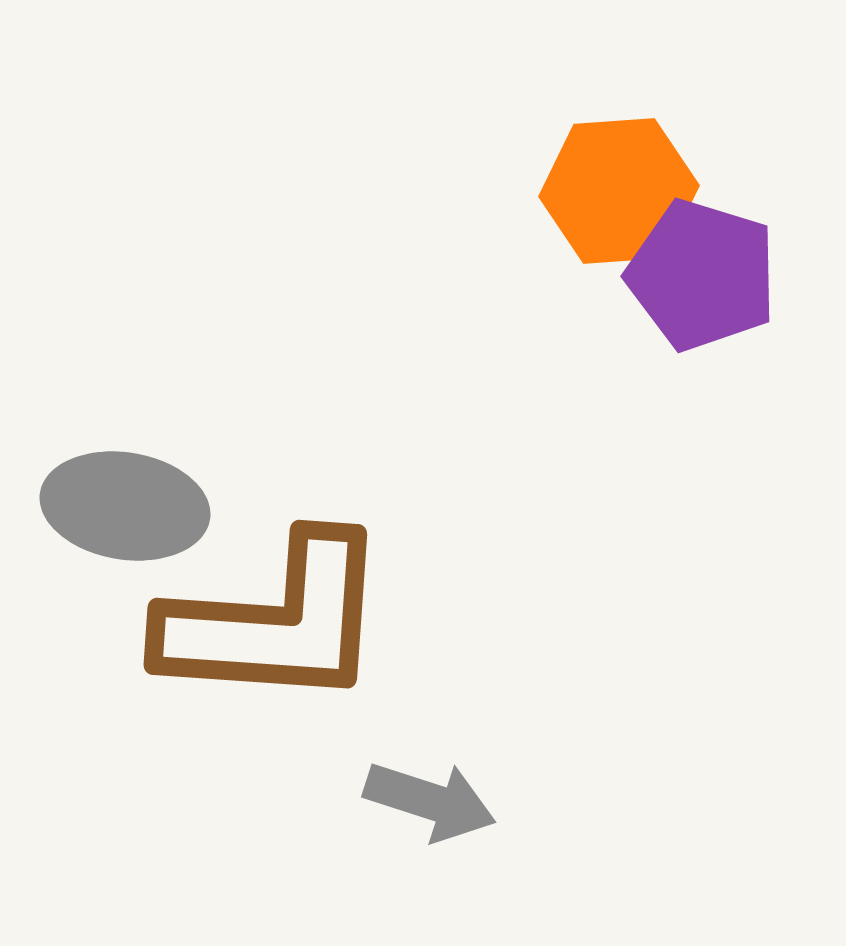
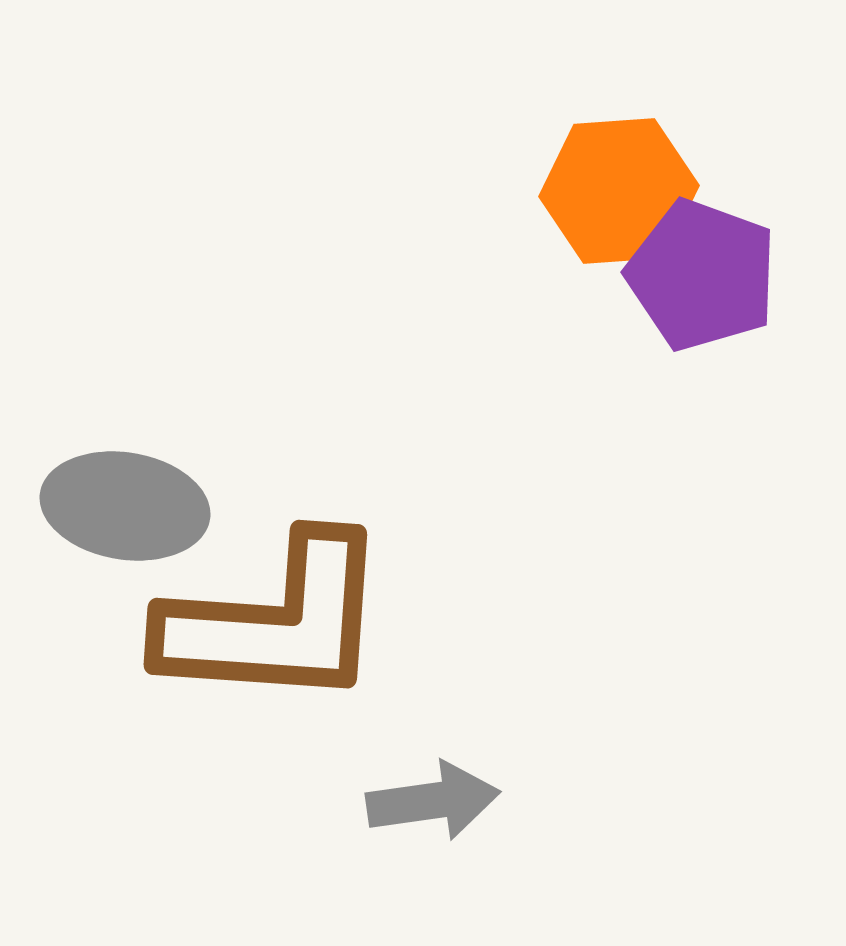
purple pentagon: rotated 3 degrees clockwise
gray arrow: moved 3 px right; rotated 26 degrees counterclockwise
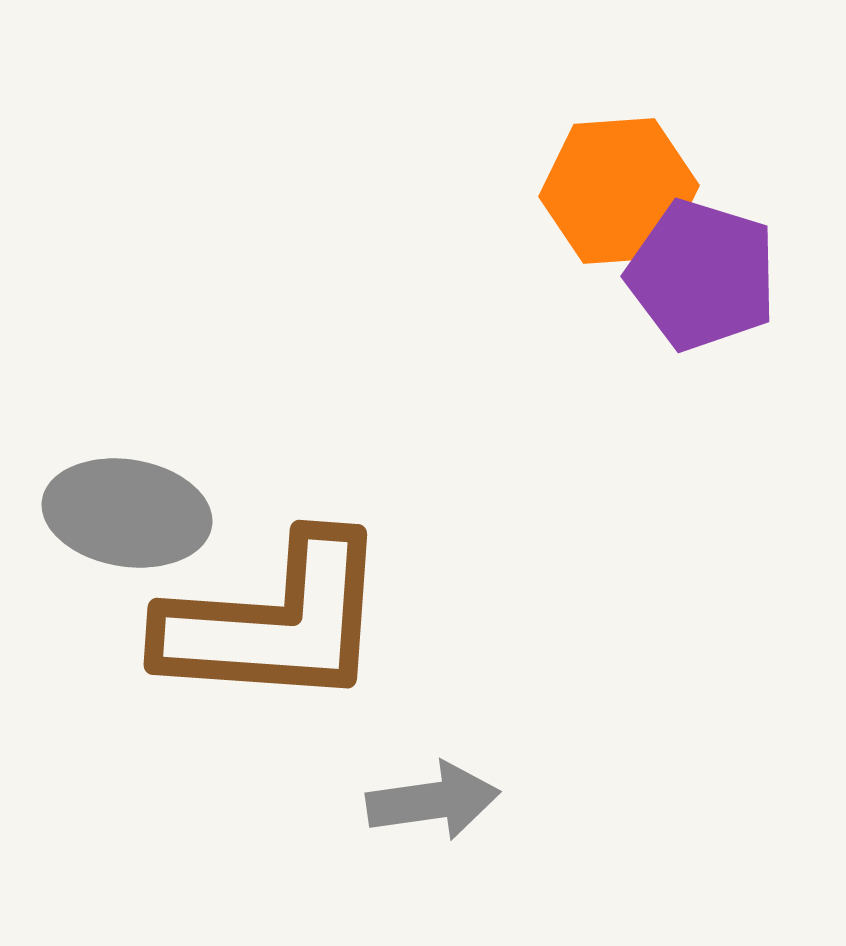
purple pentagon: rotated 3 degrees counterclockwise
gray ellipse: moved 2 px right, 7 px down
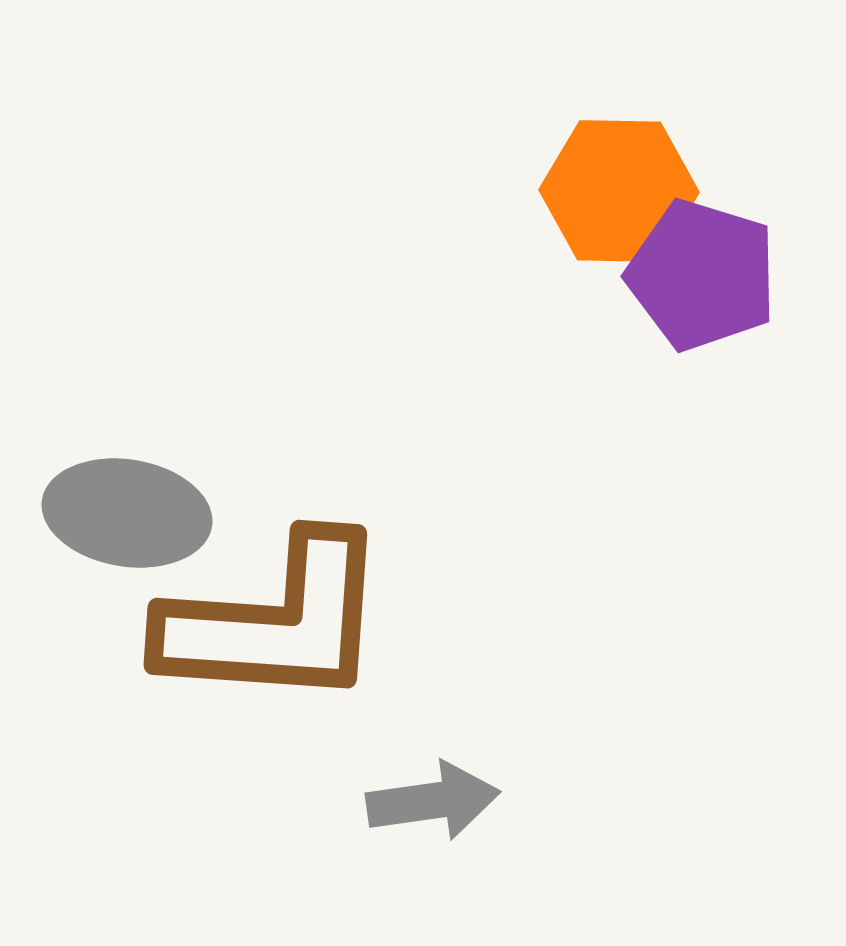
orange hexagon: rotated 5 degrees clockwise
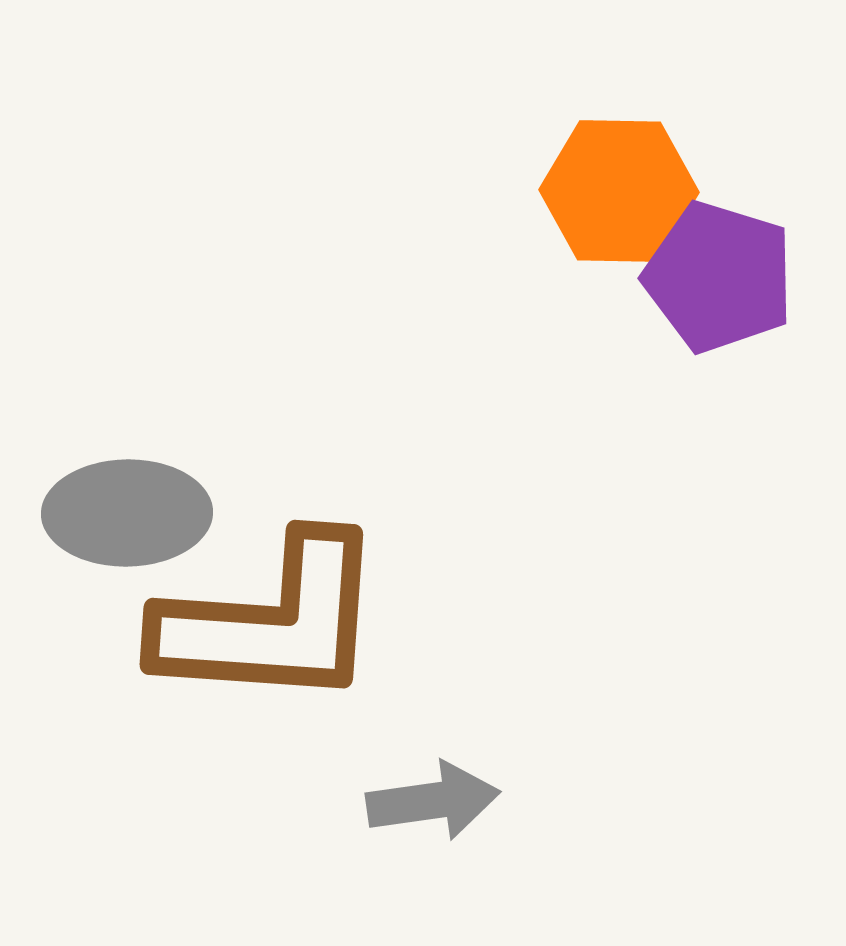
purple pentagon: moved 17 px right, 2 px down
gray ellipse: rotated 10 degrees counterclockwise
brown L-shape: moved 4 px left
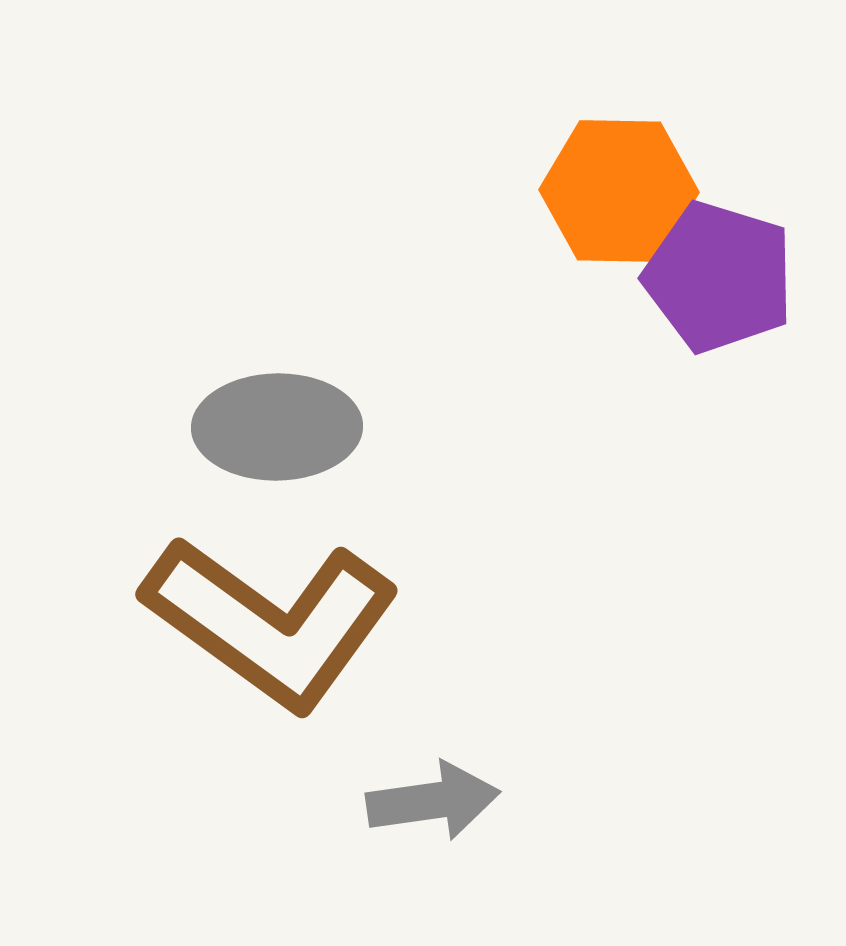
gray ellipse: moved 150 px right, 86 px up
brown L-shape: rotated 32 degrees clockwise
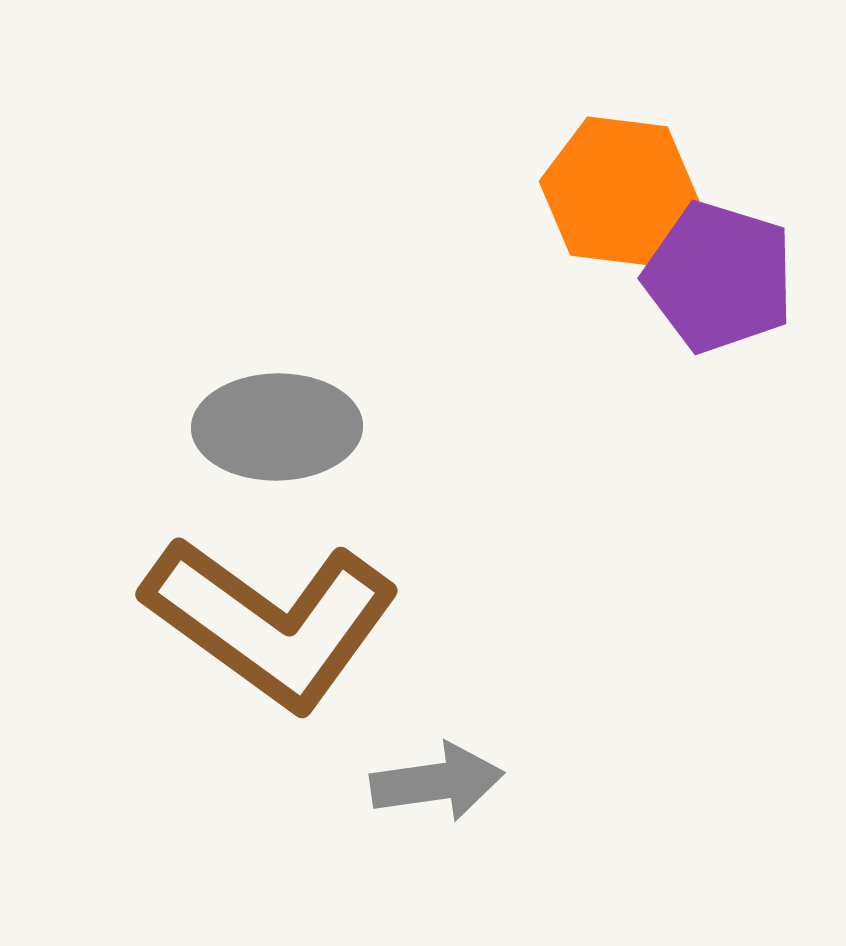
orange hexagon: rotated 6 degrees clockwise
gray arrow: moved 4 px right, 19 px up
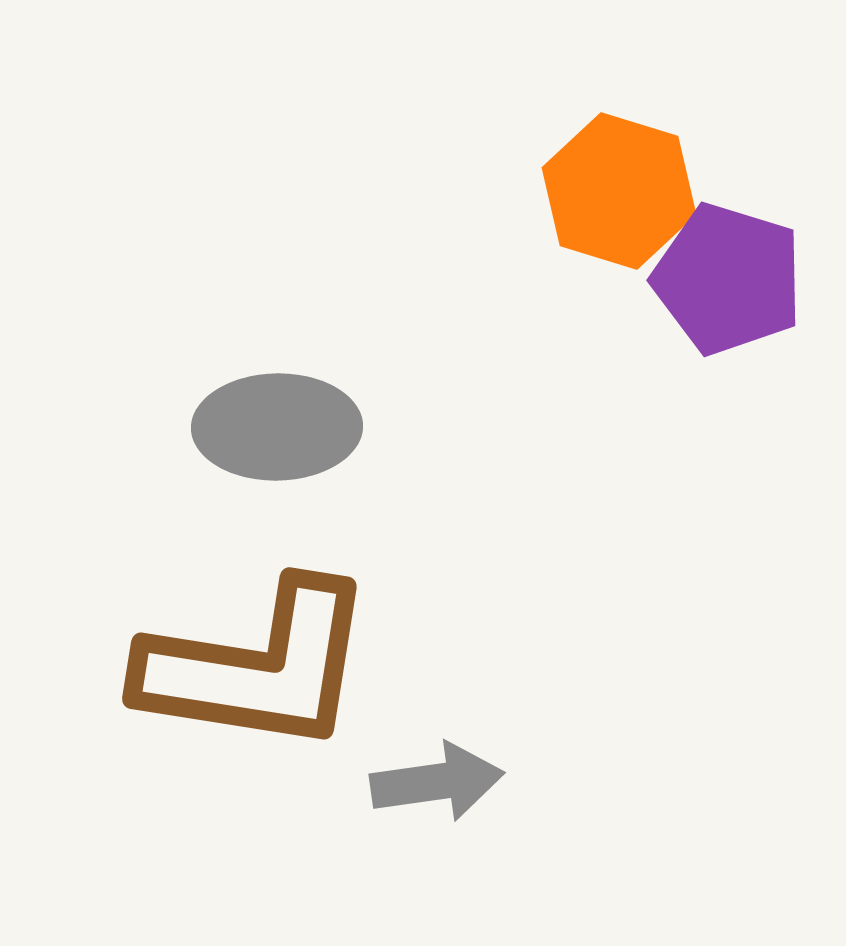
orange hexagon: rotated 10 degrees clockwise
purple pentagon: moved 9 px right, 2 px down
brown L-shape: moved 14 px left, 45 px down; rotated 27 degrees counterclockwise
